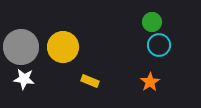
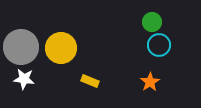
yellow circle: moved 2 px left, 1 px down
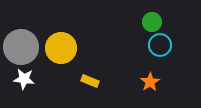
cyan circle: moved 1 px right
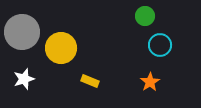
green circle: moved 7 px left, 6 px up
gray circle: moved 1 px right, 15 px up
white star: rotated 25 degrees counterclockwise
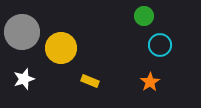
green circle: moved 1 px left
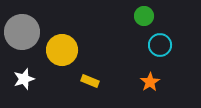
yellow circle: moved 1 px right, 2 px down
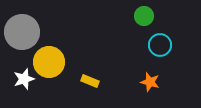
yellow circle: moved 13 px left, 12 px down
orange star: rotated 24 degrees counterclockwise
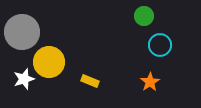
orange star: rotated 24 degrees clockwise
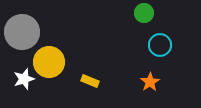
green circle: moved 3 px up
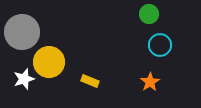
green circle: moved 5 px right, 1 px down
